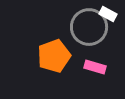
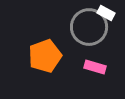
white rectangle: moved 2 px left, 1 px up
orange pentagon: moved 9 px left
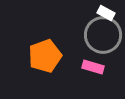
gray circle: moved 14 px right, 8 px down
pink rectangle: moved 2 px left
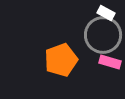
orange pentagon: moved 16 px right, 4 px down
pink rectangle: moved 17 px right, 5 px up
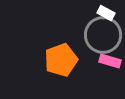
pink rectangle: moved 1 px up
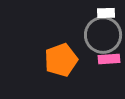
white rectangle: rotated 30 degrees counterclockwise
pink rectangle: moved 1 px left, 2 px up; rotated 20 degrees counterclockwise
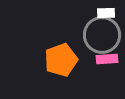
gray circle: moved 1 px left
pink rectangle: moved 2 px left
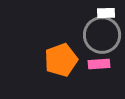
pink rectangle: moved 8 px left, 5 px down
